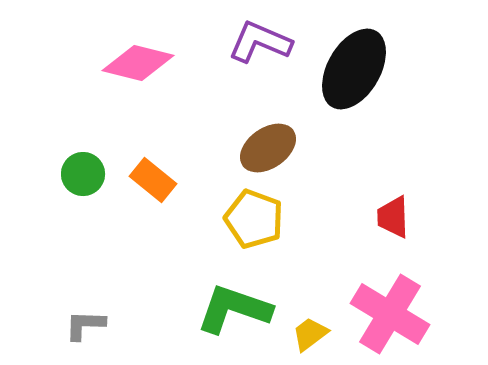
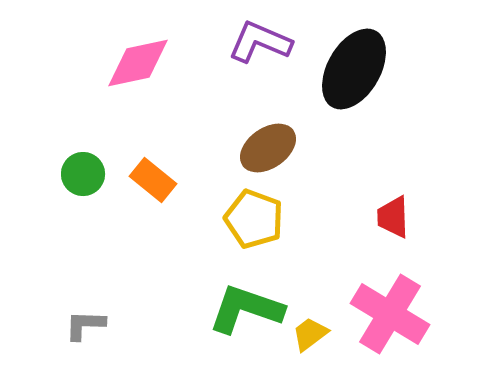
pink diamond: rotated 26 degrees counterclockwise
green L-shape: moved 12 px right
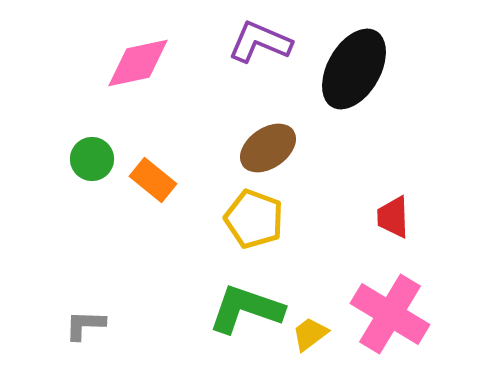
green circle: moved 9 px right, 15 px up
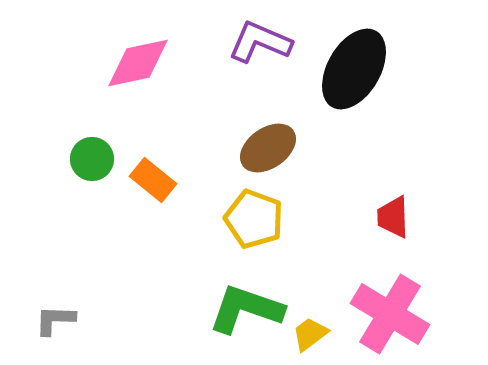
gray L-shape: moved 30 px left, 5 px up
